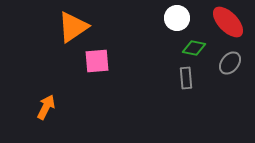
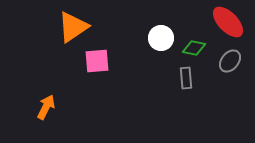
white circle: moved 16 px left, 20 px down
gray ellipse: moved 2 px up
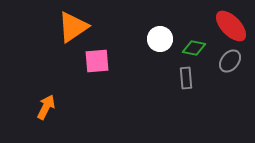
red ellipse: moved 3 px right, 4 px down
white circle: moved 1 px left, 1 px down
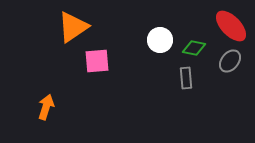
white circle: moved 1 px down
orange arrow: rotated 10 degrees counterclockwise
